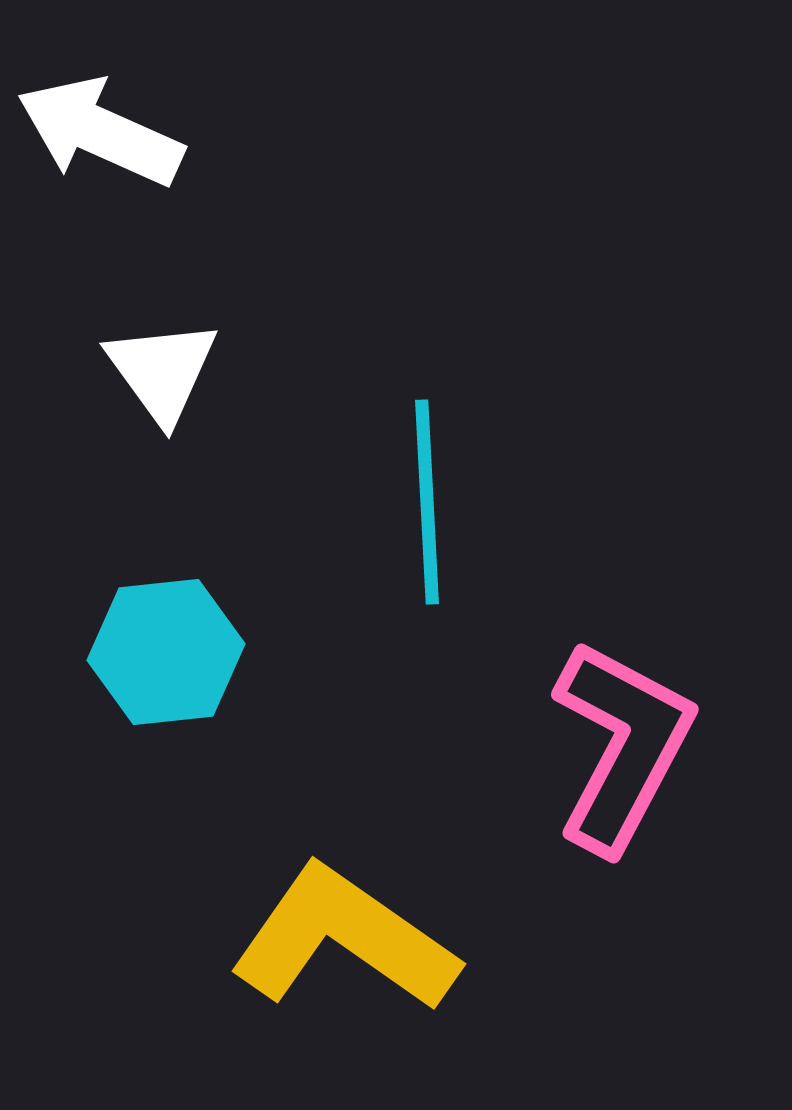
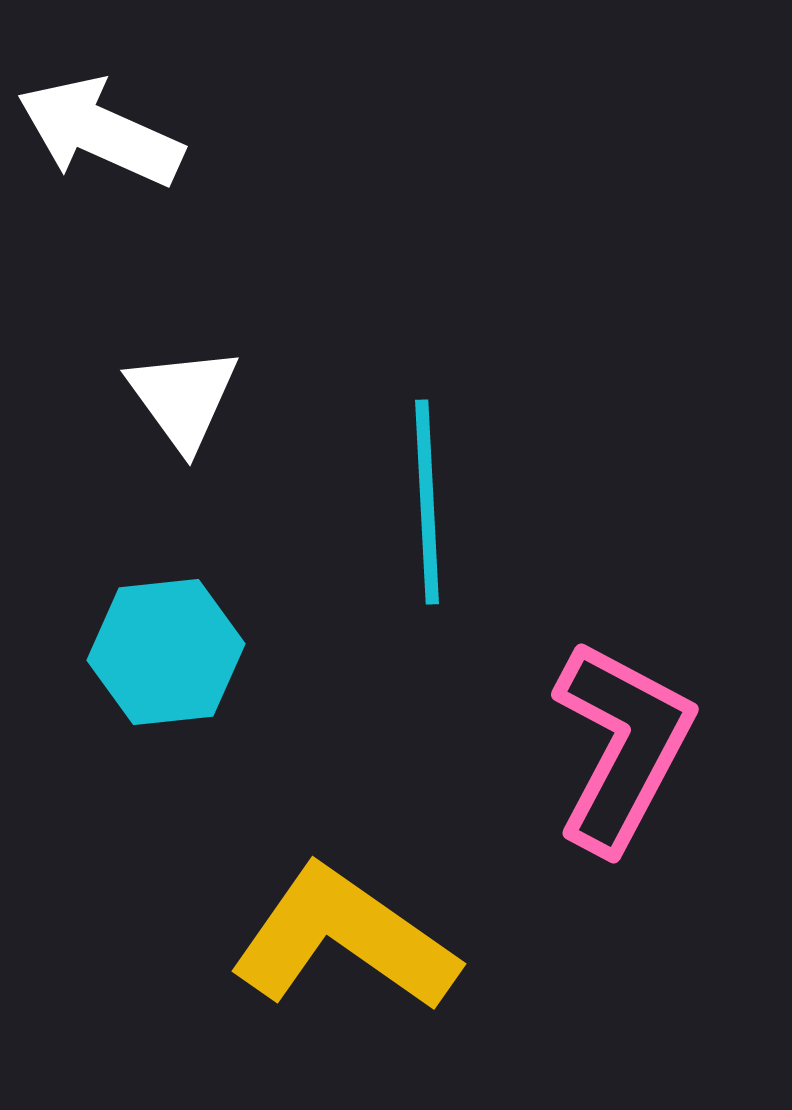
white triangle: moved 21 px right, 27 px down
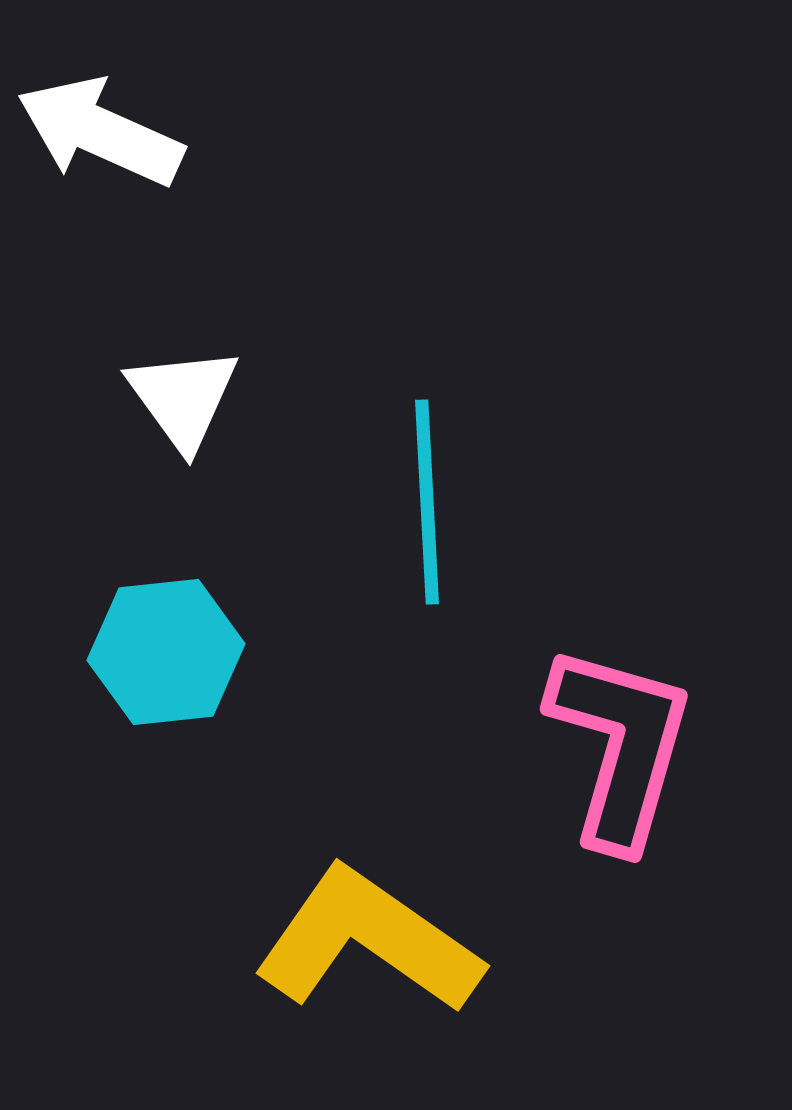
pink L-shape: moved 2 px left; rotated 12 degrees counterclockwise
yellow L-shape: moved 24 px right, 2 px down
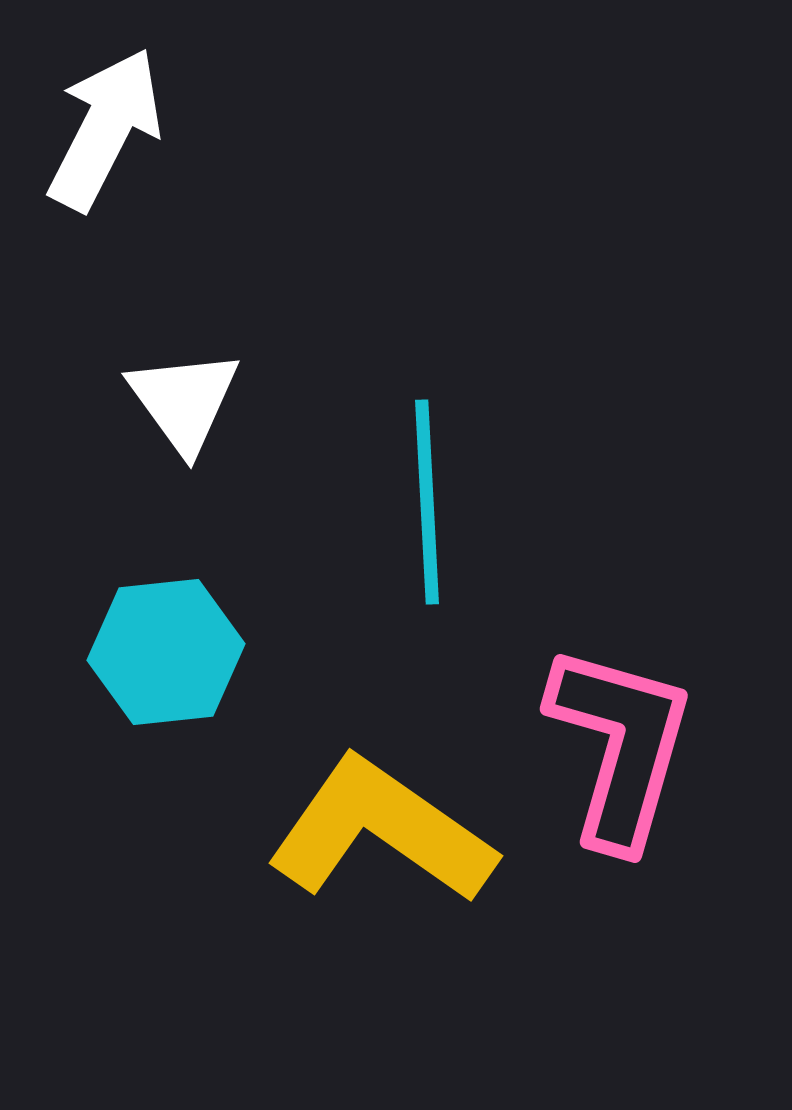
white arrow: moved 5 px right, 3 px up; rotated 93 degrees clockwise
white triangle: moved 1 px right, 3 px down
yellow L-shape: moved 13 px right, 110 px up
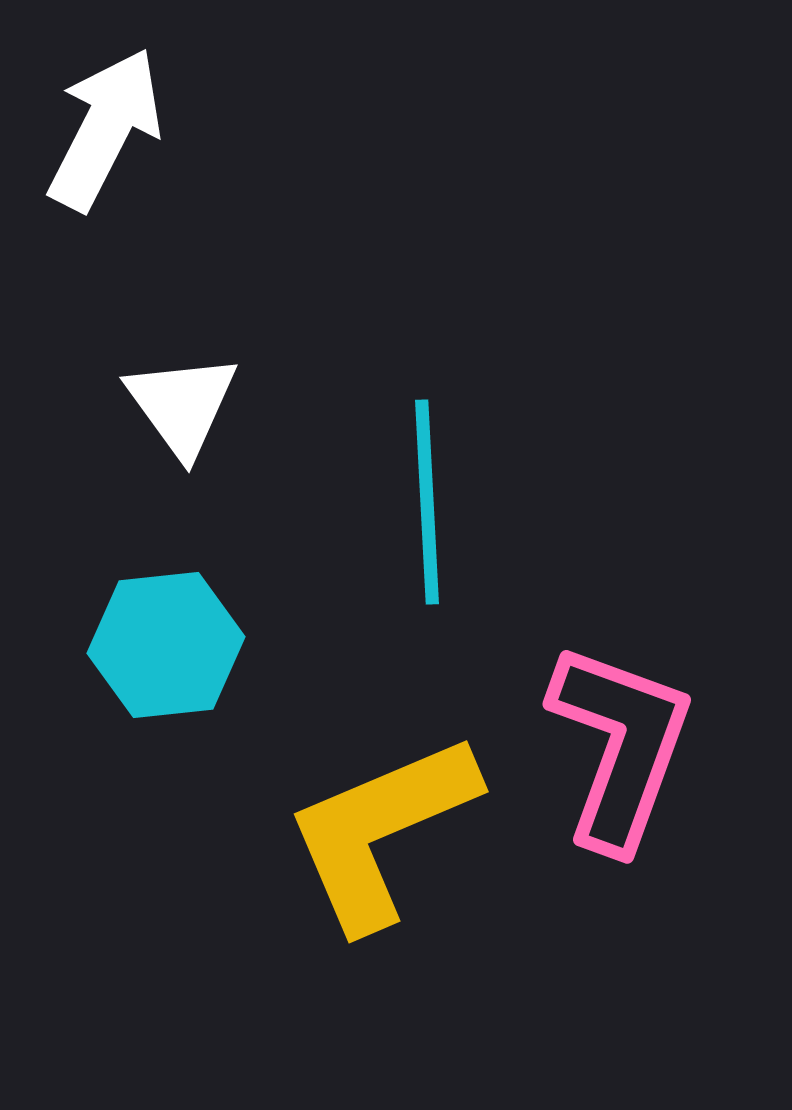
white triangle: moved 2 px left, 4 px down
cyan hexagon: moved 7 px up
pink L-shape: rotated 4 degrees clockwise
yellow L-shape: rotated 58 degrees counterclockwise
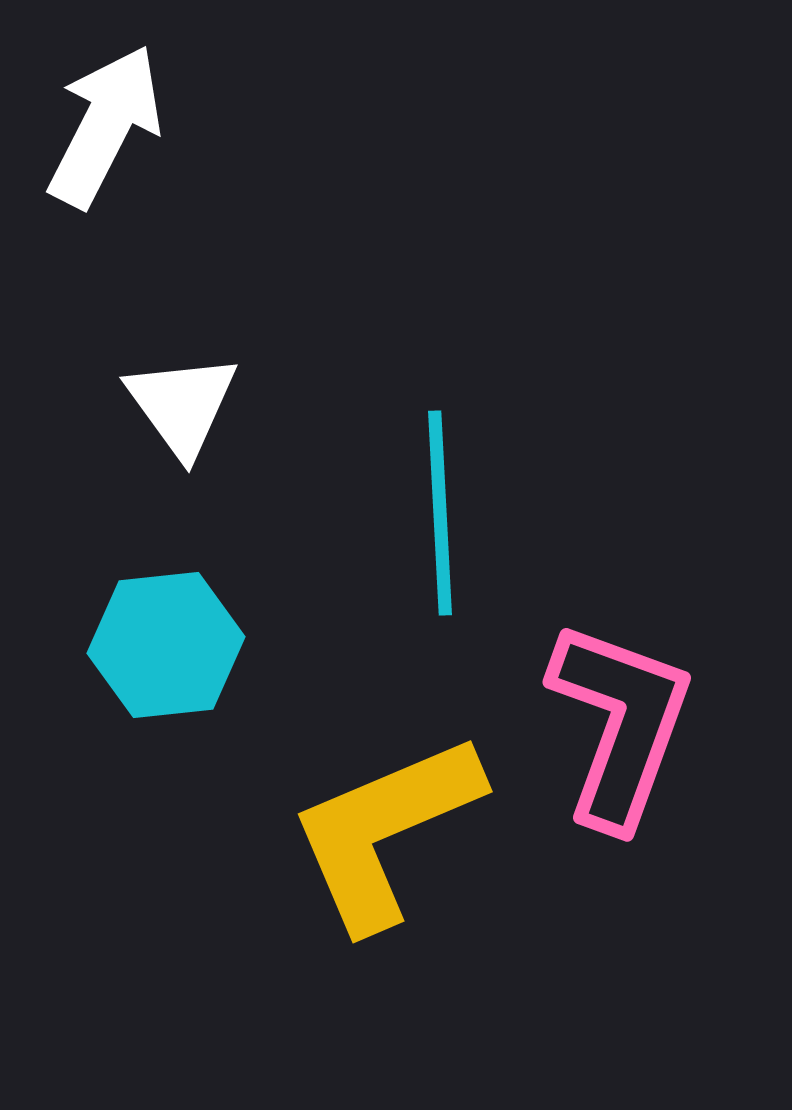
white arrow: moved 3 px up
cyan line: moved 13 px right, 11 px down
pink L-shape: moved 22 px up
yellow L-shape: moved 4 px right
